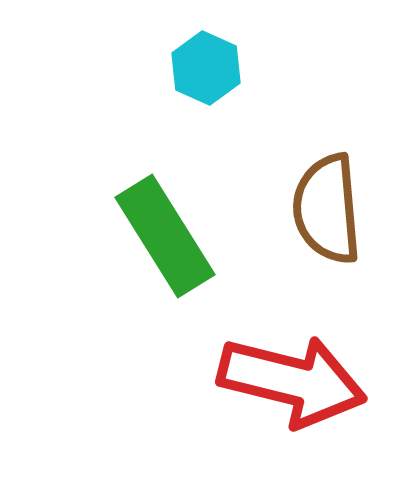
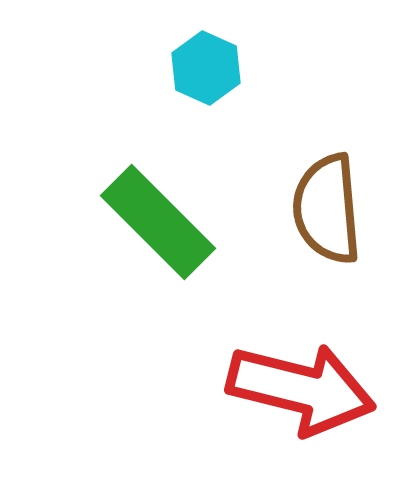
green rectangle: moved 7 px left, 14 px up; rotated 13 degrees counterclockwise
red arrow: moved 9 px right, 8 px down
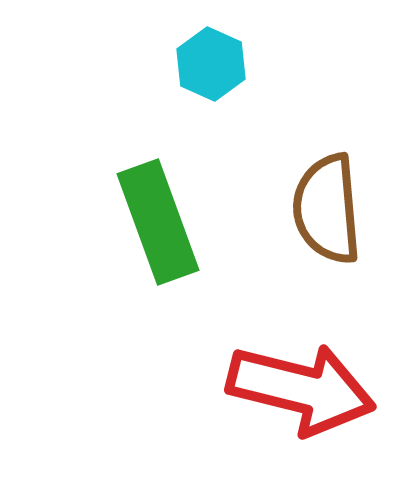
cyan hexagon: moved 5 px right, 4 px up
green rectangle: rotated 25 degrees clockwise
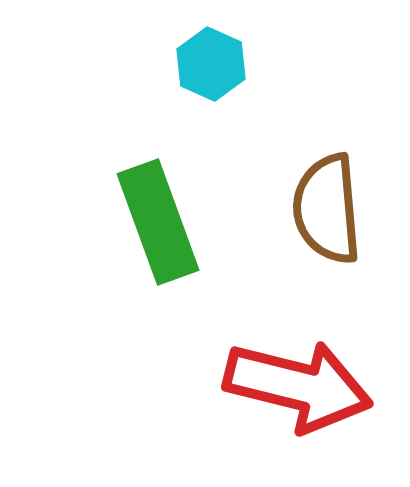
red arrow: moved 3 px left, 3 px up
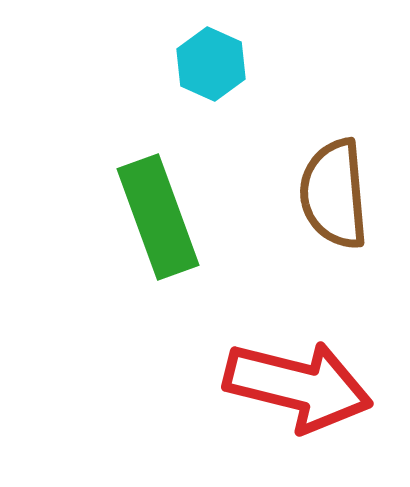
brown semicircle: moved 7 px right, 15 px up
green rectangle: moved 5 px up
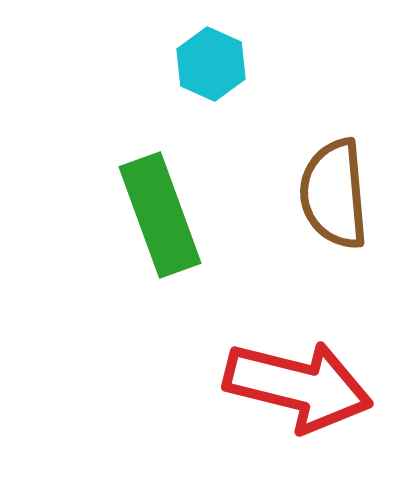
green rectangle: moved 2 px right, 2 px up
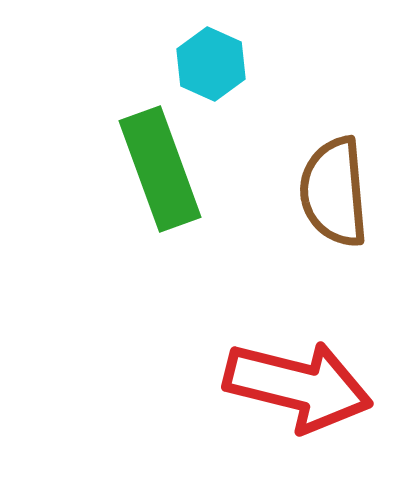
brown semicircle: moved 2 px up
green rectangle: moved 46 px up
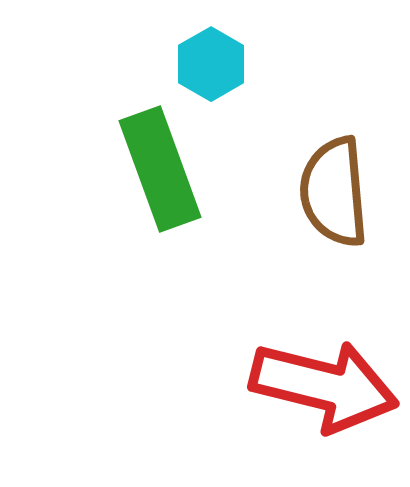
cyan hexagon: rotated 6 degrees clockwise
red arrow: moved 26 px right
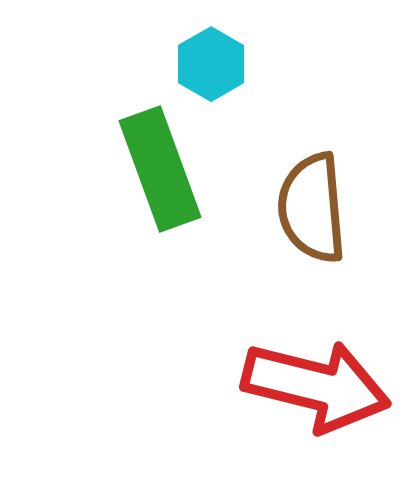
brown semicircle: moved 22 px left, 16 px down
red arrow: moved 8 px left
